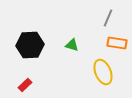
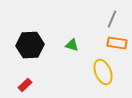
gray line: moved 4 px right, 1 px down
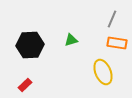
green triangle: moved 1 px left, 5 px up; rotated 32 degrees counterclockwise
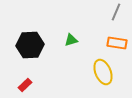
gray line: moved 4 px right, 7 px up
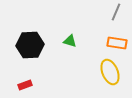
green triangle: moved 1 px left, 1 px down; rotated 32 degrees clockwise
yellow ellipse: moved 7 px right
red rectangle: rotated 24 degrees clockwise
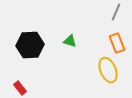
orange rectangle: rotated 60 degrees clockwise
yellow ellipse: moved 2 px left, 2 px up
red rectangle: moved 5 px left, 3 px down; rotated 72 degrees clockwise
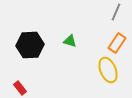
orange rectangle: rotated 54 degrees clockwise
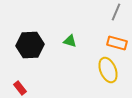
orange rectangle: rotated 72 degrees clockwise
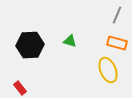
gray line: moved 1 px right, 3 px down
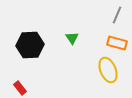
green triangle: moved 2 px right, 3 px up; rotated 40 degrees clockwise
